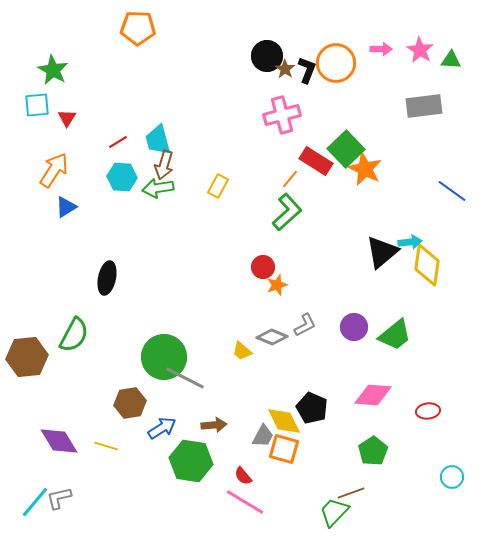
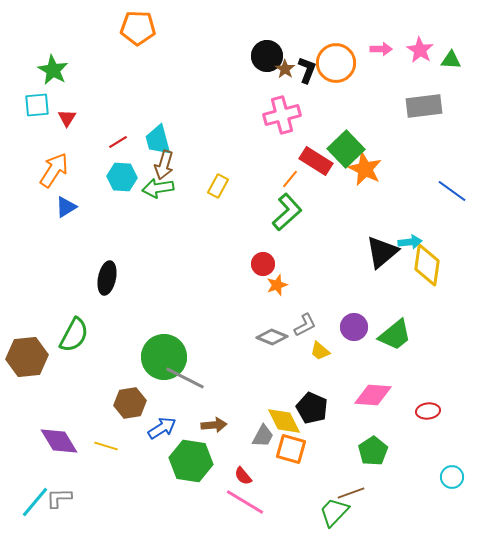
red circle at (263, 267): moved 3 px up
yellow trapezoid at (242, 351): moved 78 px right
orange square at (284, 449): moved 7 px right
gray L-shape at (59, 498): rotated 12 degrees clockwise
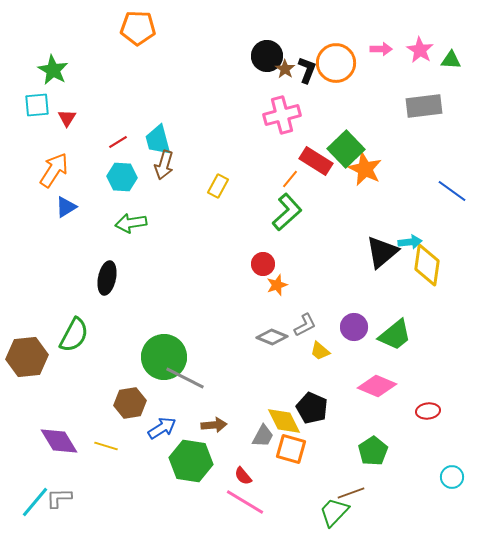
green arrow at (158, 188): moved 27 px left, 35 px down
pink diamond at (373, 395): moved 4 px right, 9 px up; rotated 18 degrees clockwise
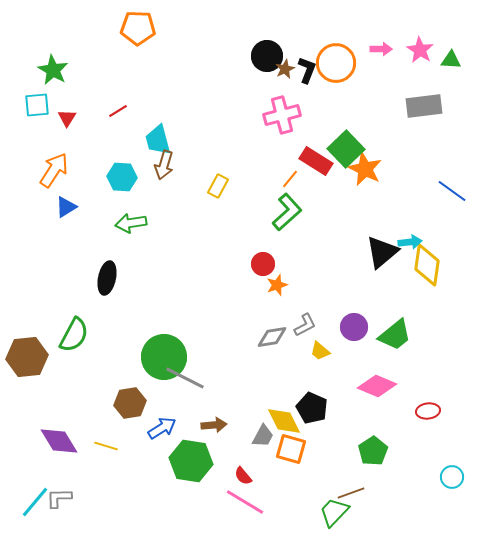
brown star at (285, 69): rotated 12 degrees clockwise
red line at (118, 142): moved 31 px up
gray diamond at (272, 337): rotated 32 degrees counterclockwise
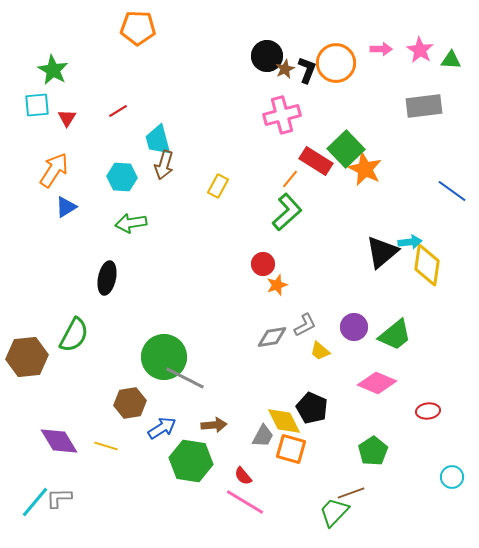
pink diamond at (377, 386): moved 3 px up
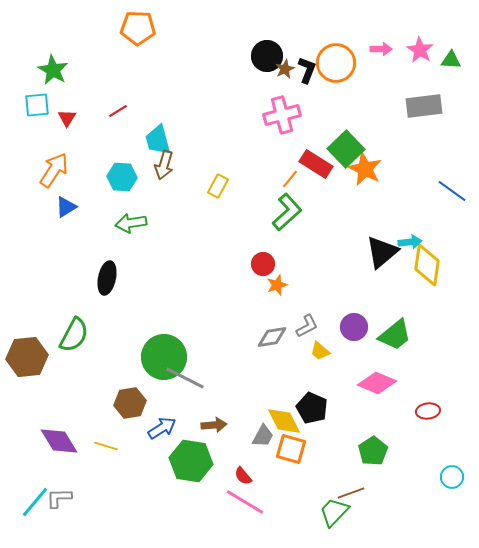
red rectangle at (316, 161): moved 3 px down
gray L-shape at (305, 325): moved 2 px right, 1 px down
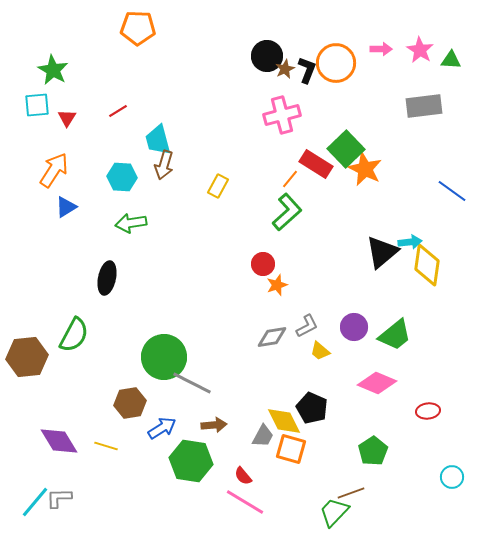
gray line at (185, 378): moved 7 px right, 5 px down
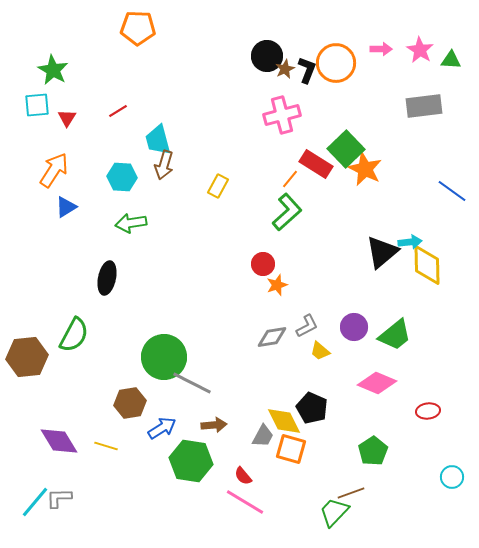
yellow diamond at (427, 265): rotated 9 degrees counterclockwise
